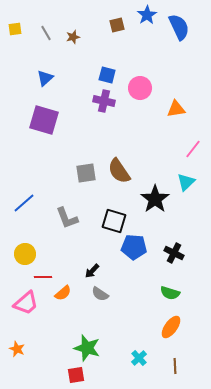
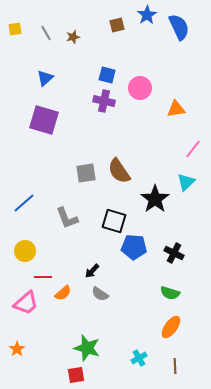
yellow circle: moved 3 px up
orange star: rotated 14 degrees clockwise
cyan cross: rotated 14 degrees clockwise
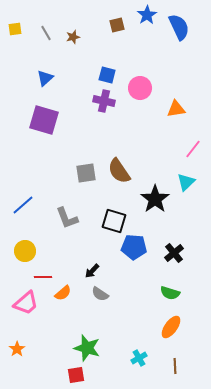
blue line: moved 1 px left, 2 px down
black cross: rotated 24 degrees clockwise
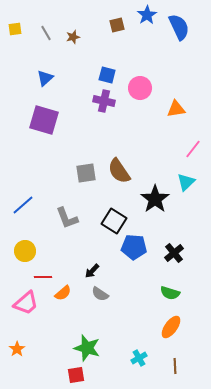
black square: rotated 15 degrees clockwise
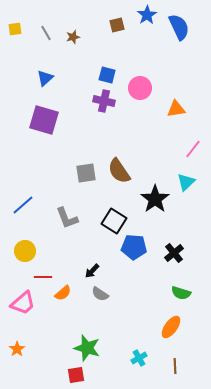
green semicircle: moved 11 px right
pink trapezoid: moved 3 px left
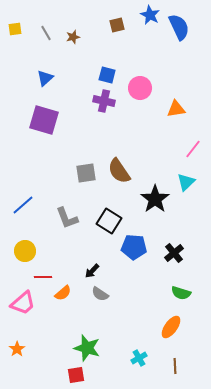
blue star: moved 3 px right; rotated 12 degrees counterclockwise
black square: moved 5 px left
